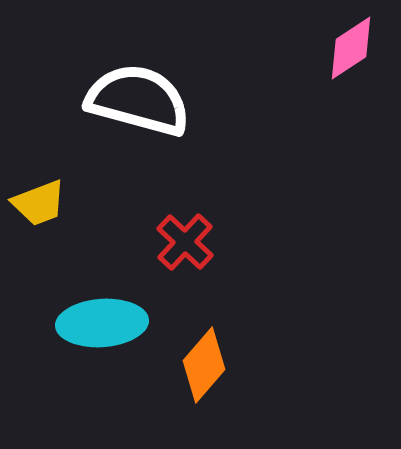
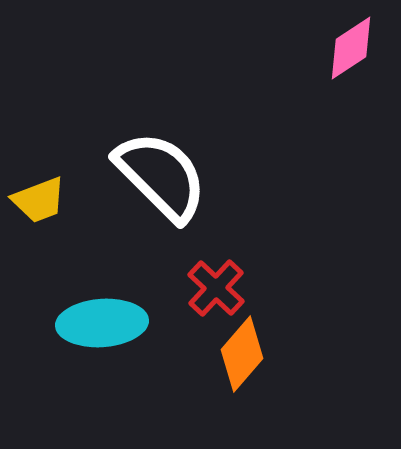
white semicircle: moved 23 px right, 76 px down; rotated 30 degrees clockwise
yellow trapezoid: moved 3 px up
red cross: moved 31 px right, 46 px down
orange diamond: moved 38 px right, 11 px up
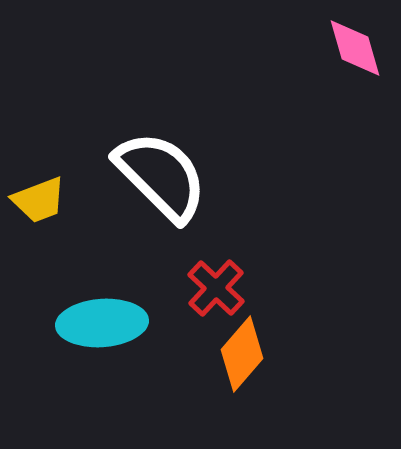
pink diamond: moved 4 px right; rotated 72 degrees counterclockwise
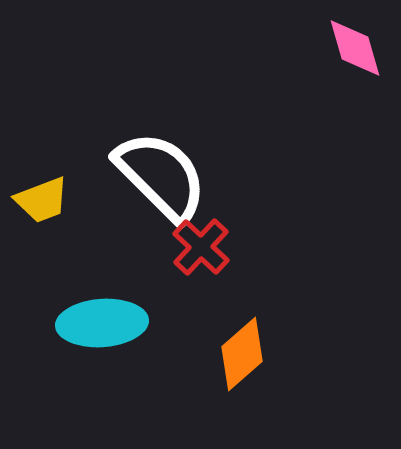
yellow trapezoid: moved 3 px right
red cross: moved 15 px left, 41 px up
orange diamond: rotated 8 degrees clockwise
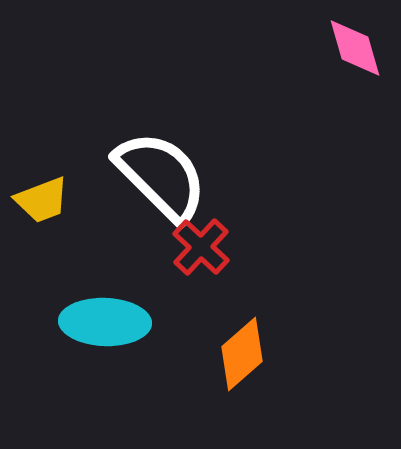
cyan ellipse: moved 3 px right, 1 px up; rotated 6 degrees clockwise
